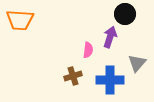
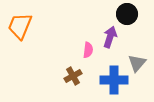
black circle: moved 2 px right
orange trapezoid: moved 6 px down; rotated 108 degrees clockwise
brown cross: rotated 12 degrees counterclockwise
blue cross: moved 4 px right
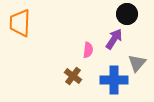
orange trapezoid: moved 3 px up; rotated 20 degrees counterclockwise
purple arrow: moved 4 px right, 2 px down; rotated 15 degrees clockwise
brown cross: rotated 24 degrees counterclockwise
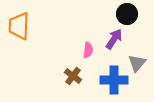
orange trapezoid: moved 1 px left, 3 px down
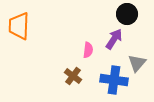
blue cross: rotated 8 degrees clockwise
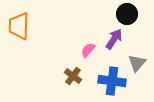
pink semicircle: rotated 147 degrees counterclockwise
blue cross: moved 2 px left, 1 px down
